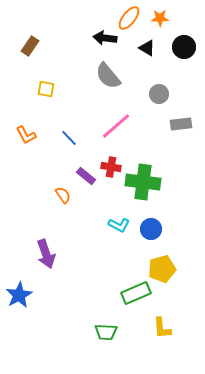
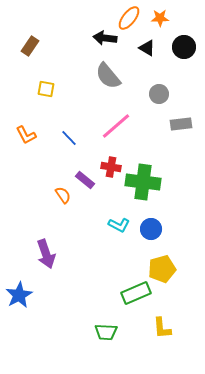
purple rectangle: moved 1 px left, 4 px down
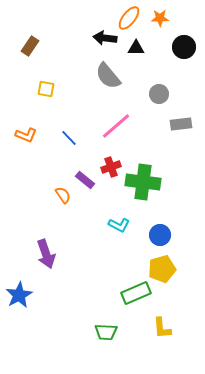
black triangle: moved 11 px left; rotated 30 degrees counterclockwise
orange L-shape: rotated 40 degrees counterclockwise
red cross: rotated 30 degrees counterclockwise
blue circle: moved 9 px right, 6 px down
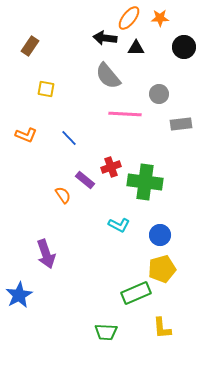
pink line: moved 9 px right, 12 px up; rotated 44 degrees clockwise
green cross: moved 2 px right
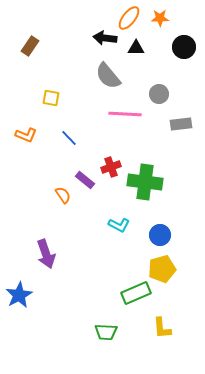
yellow square: moved 5 px right, 9 px down
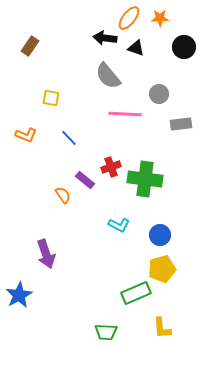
black triangle: rotated 18 degrees clockwise
green cross: moved 3 px up
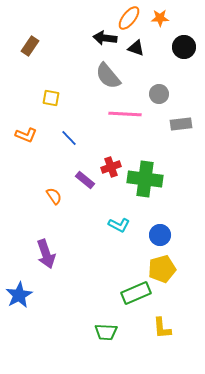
orange semicircle: moved 9 px left, 1 px down
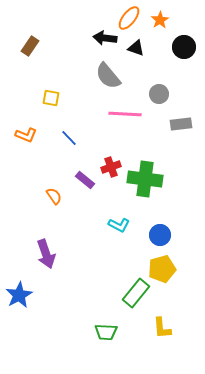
orange star: moved 2 px down; rotated 30 degrees counterclockwise
green rectangle: rotated 28 degrees counterclockwise
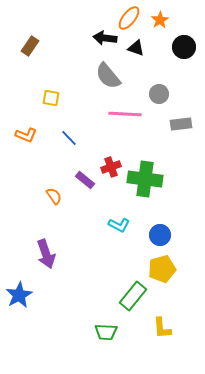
green rectangle: moved 3 px left, 3 px down
